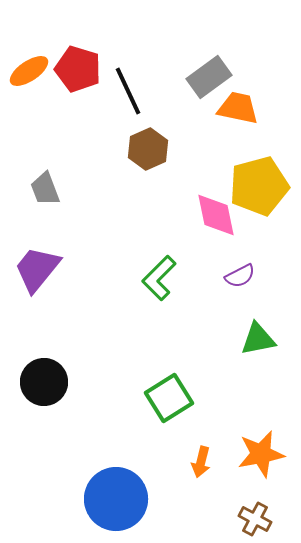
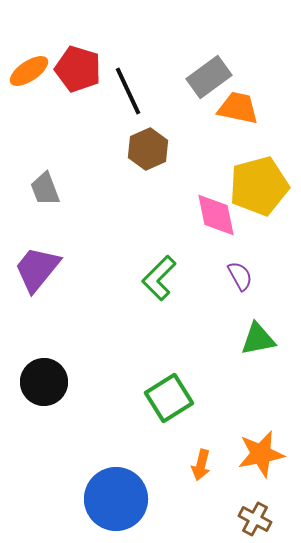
purple semicircle: rotated 92 degrees counterclockwise
orange arrow: moved 3 px down
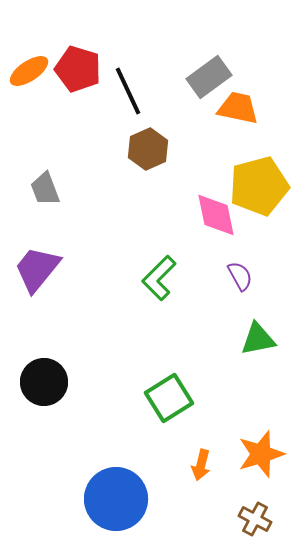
orange star: rotated 6 degrees counterclockwise
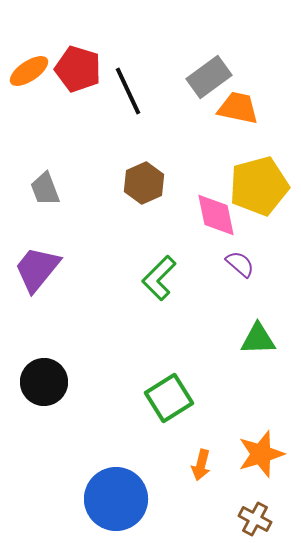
brown hexagon: moved 4 px left, 34 px down
purple semicircle: moved 12 px up; rotated 20 degrees counterclockwise
green triangle: rotated 9 degrees clockwise
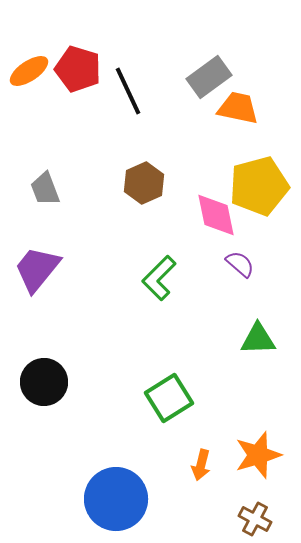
orange star: moved 3 px left, 1 px down
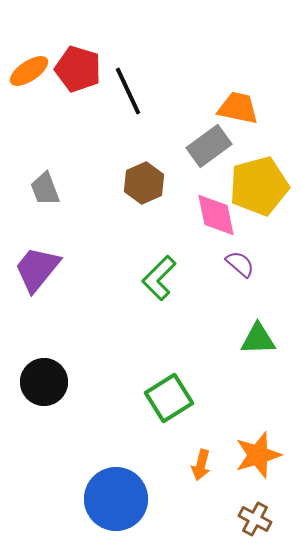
gray rectangle: moved 69 px down
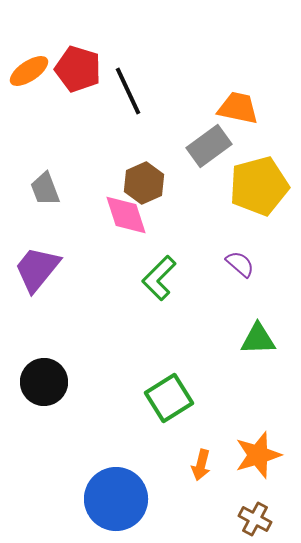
pink diamond: moved 90 px left; rotated 6 degrees counterclockwise
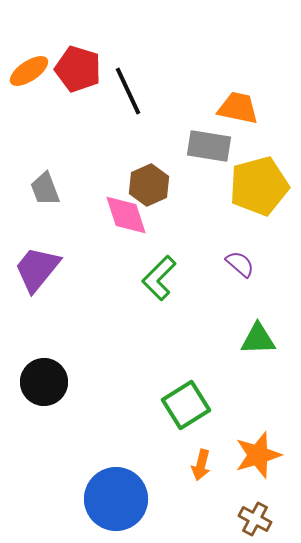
gray rectangle: rotated 45 degrees clockwise
brown hexagon: moved 5 px right, 2 px down
green square: moved 17 px right, 7 px down
